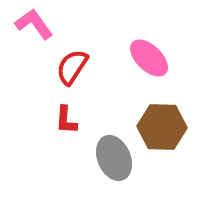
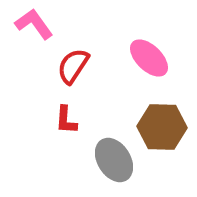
red semicircle: moved 1 px right, 1 px up
gray ellipse: moved 2 px down; rotated 9 degrees counterclockwise
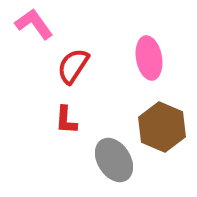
pink ellipse: rotated 36 degrees clockwise
brown hexagon: rotated 21 degrees clockwise
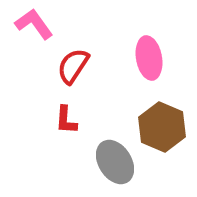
gray ellipse: moved 1 px right, 2 px down
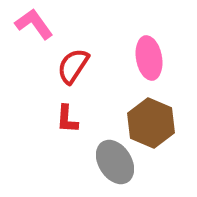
red L-shape: moved 1 px right, 1 px up
brown hexagon: moved 11 px left, 4 px up
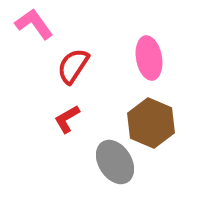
red L-shape: rotated 56 degrees clockwise
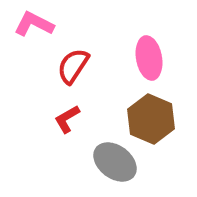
pink L-shape: rotated 27 degrees counterclockwise
brown hexagon: moved 4 px up
gray ellipse: rotated 21 degrees counterclockwise
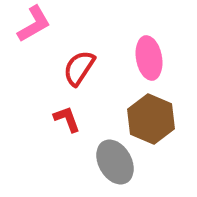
pink L-shape: rotated 123 degrees clockwise
red semicircle: moved 6 px right, 2 px down
red L-shape: rotated 100 degrees clockwise
gray ellipse: rotated 24 degrees clockwise
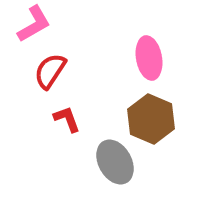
red semicircle: moved 29 px left, 3 px down
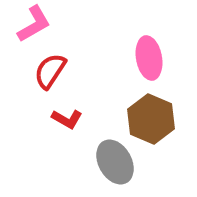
red L-shape: rotated 140 degrees clockwise
